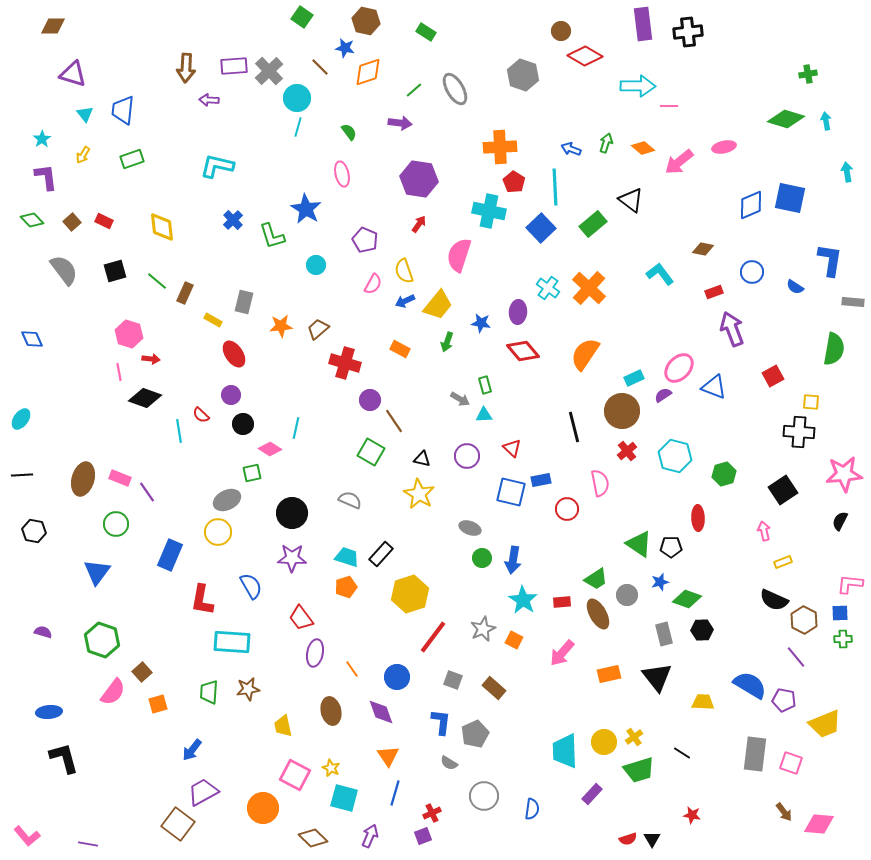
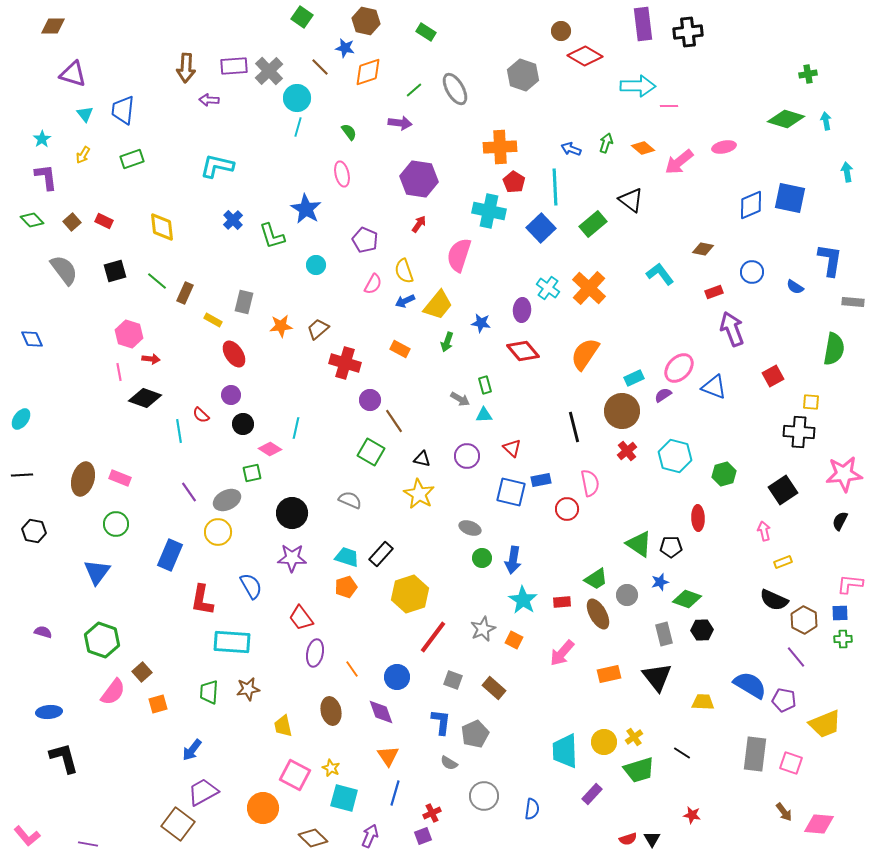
purple ellipse at (518, 312): moved 4 px right, 2 px up
pink semicircle at (600, 483): moved 10 px left
purple line at (147, 492): moved 42 px right
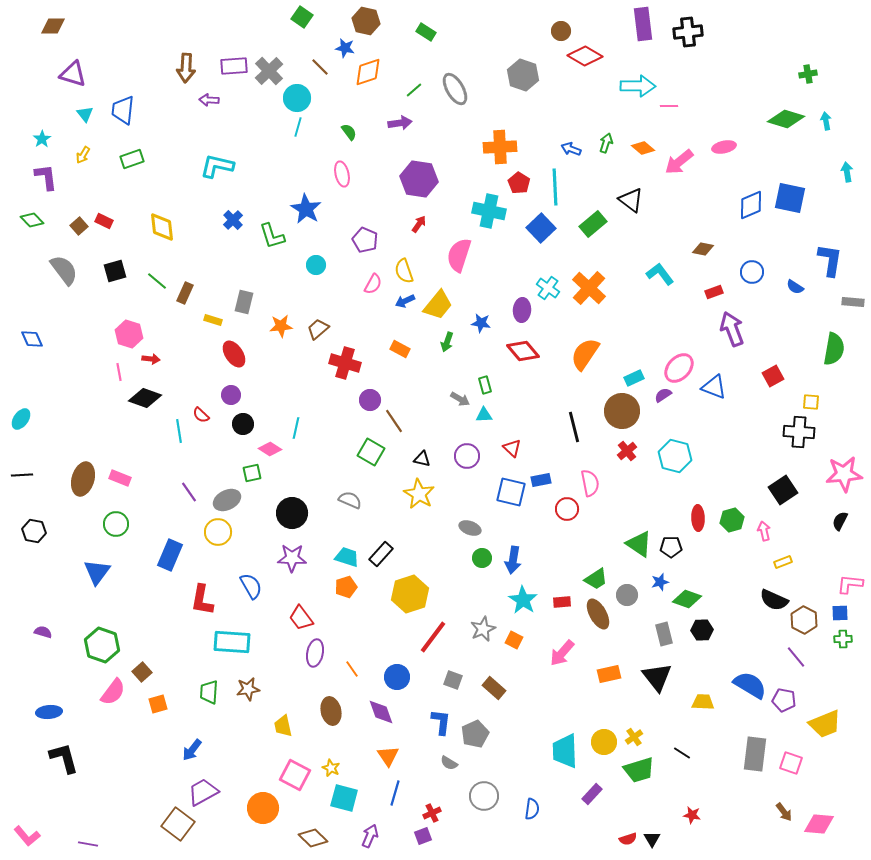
purple arrow at (400, 123): rotated 15 degrees counterclockwise
red pentagon at (514, 182): moved 5 px right, 1 px down
brown square at (72, 222): moved 7 px right, 4 px down
yellow rectangle at (213, 320): rotated 12 degrees counterclockwise
green hexagon at (724, 474): moved 8 px right, 46 px down
green hexagon at (102, 640): moved 5 px down
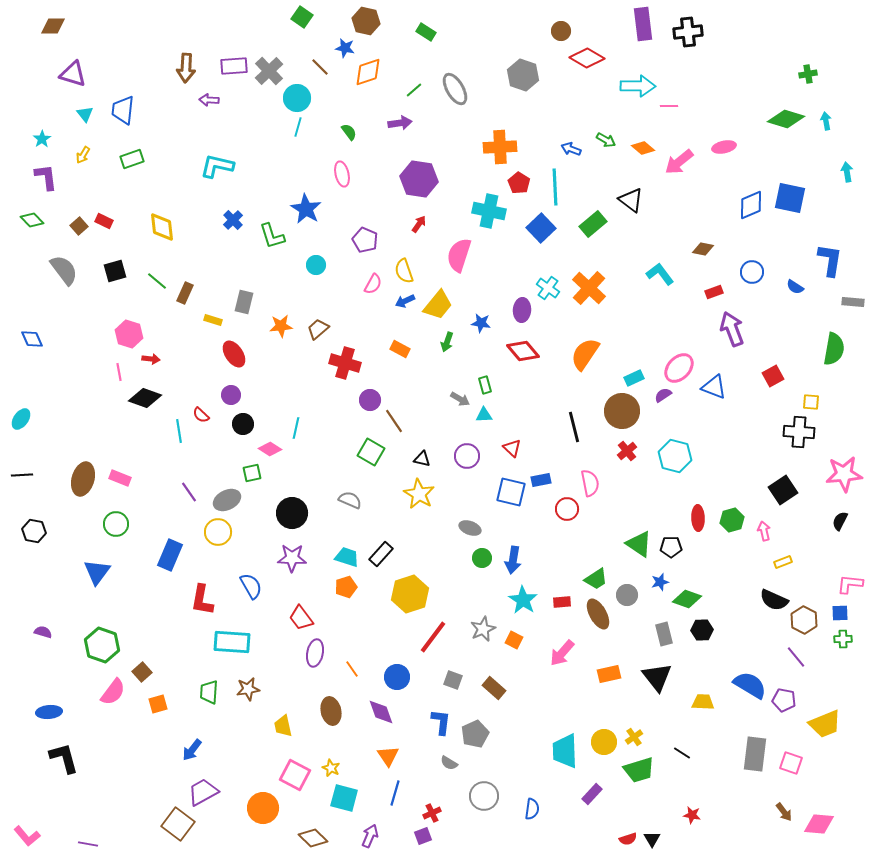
red diamond at (585, 56): moved 2 px right, 2 px down
green arrow at (606, 143): moved 3 px up; rotated 102 degrees clockwise
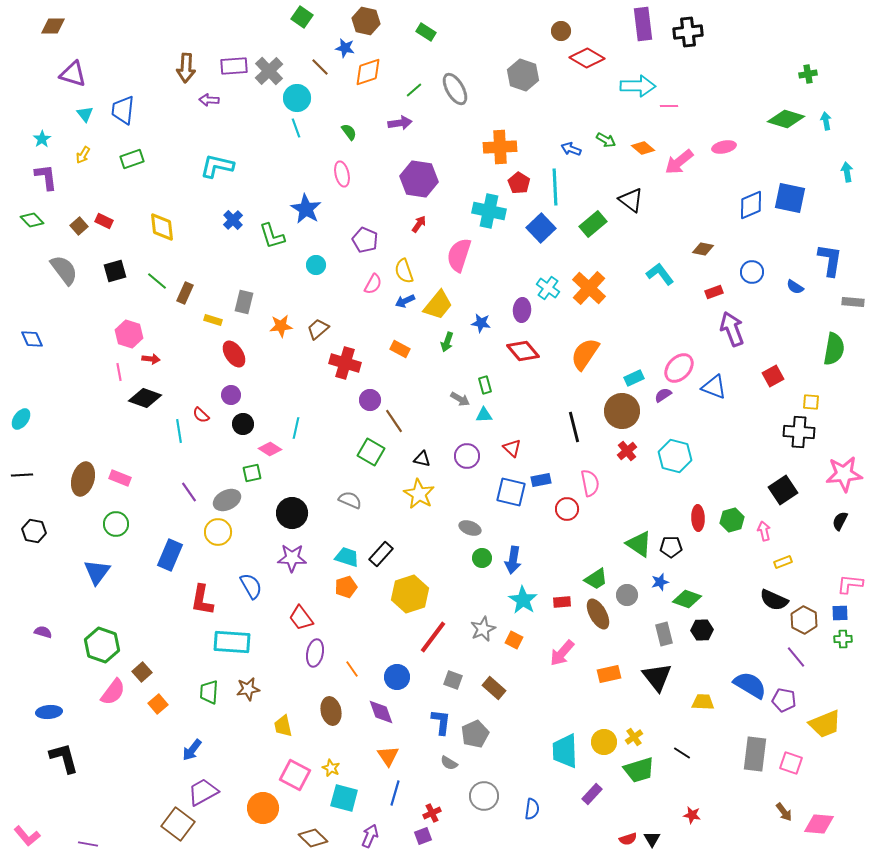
cyan line at (298, 127): moved 2 px left, 1 px down; rotated 36 degrees counterclockwise
orange square at (158, 704): rotated 24 degrees counterclockwise
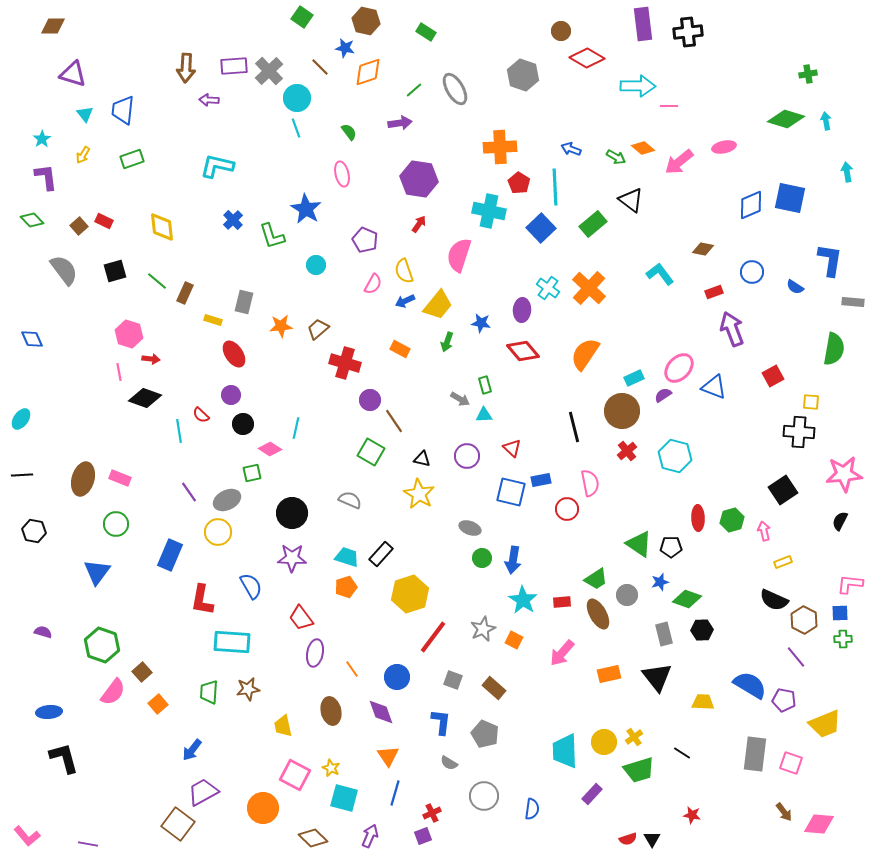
green arrow at (606, 140): moved 10 px right, 17 px down
gray pentagon at (475, 734): moved 10 px right; rotated 24 degrees counterclockwise
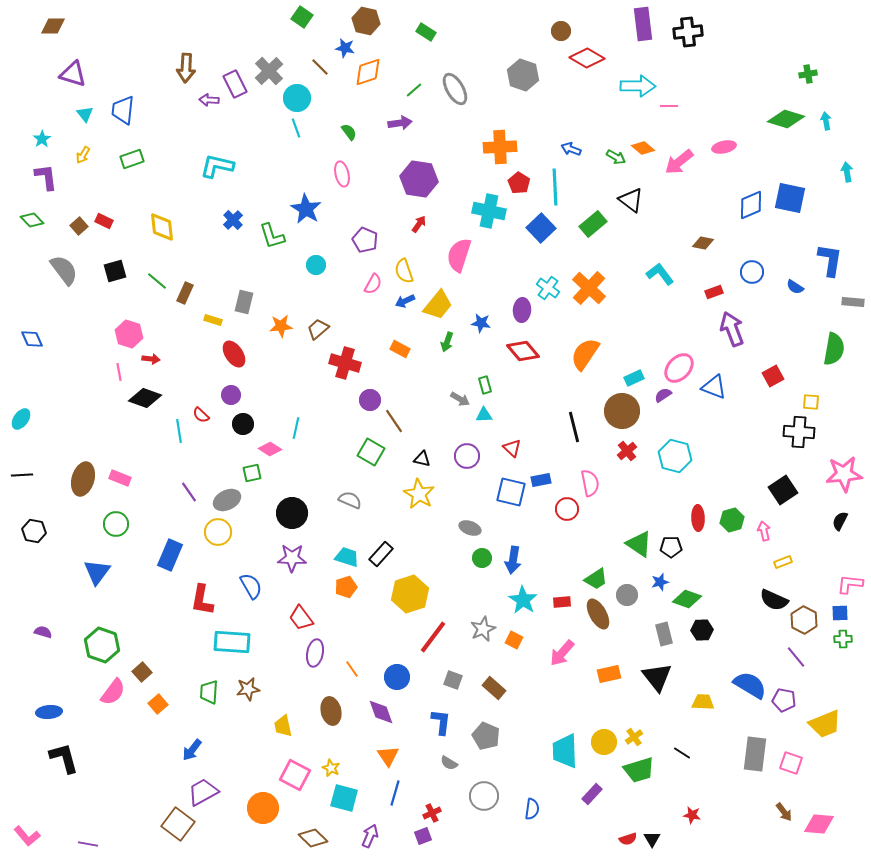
purple rectangle at (234, 66): moved 1 px right, 18 px down; rotated 68 degrees clockwise
brown diamond at (703, 249): moved 6 px up
gray pentagon at (485, 734): moved 1 px right, 2 px down
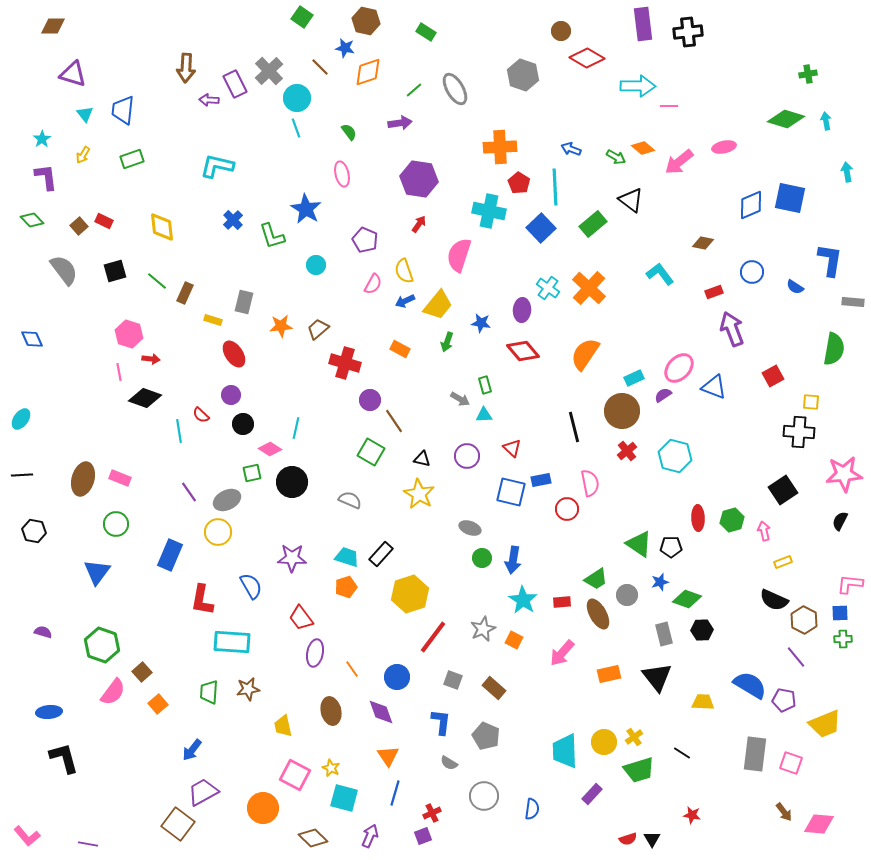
black circle at (292, 513): moved 31 px up
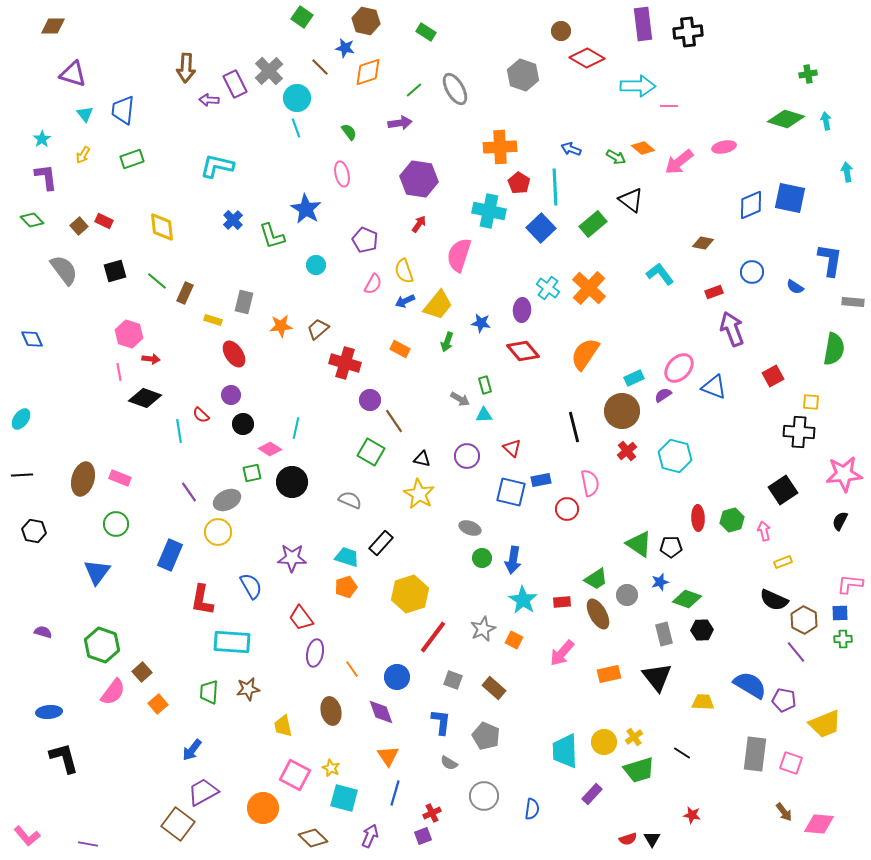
black rectangle at (381, 554): moved 11 px up
purple line at (796, 657): moved 5 px up
